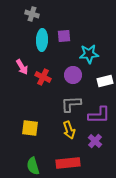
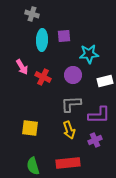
purple cross: moved 1 px up; rotated 24 degrees clockwise
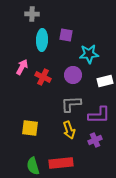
gray cross: rotated 16 degrees counterclockwise
purple square: moved 2 px right, 1 px up; rotated 16 degrees clockwise
pink arrow: rotated 119 degrees counterclockwise
red rectangle: moved 7 px left
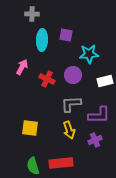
red cross: moved 4 px right, 2 px down
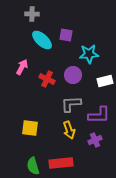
cyan ellipse: rotated 50 degrees counterclockwise
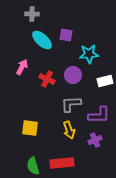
red rectangle: moved 1 px right
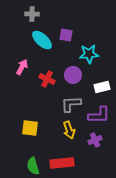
white rectangle: moved 3 px left, 6 px down
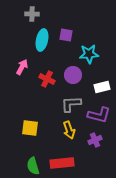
cyan ellipse: rotated 60 degrees clockwise
purple L-shape: rotated 15 degrees clockwise
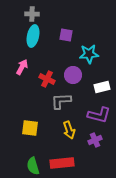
cyan ellipse: moved 9 px left, 4 px up
gray L-shape: moved 10 px left, 3 px up
